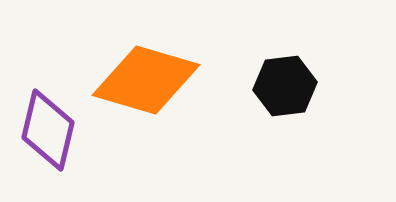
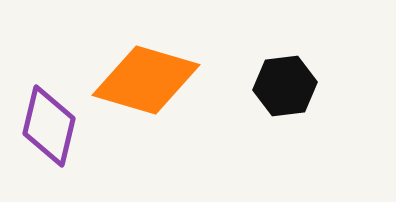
purple diamond: moved 1 px right, 4 px up
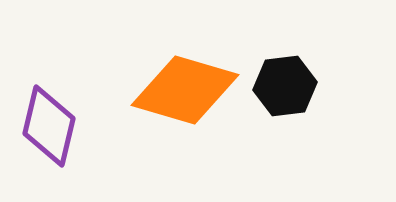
orange diamond: moved 39 px right, 10 px down
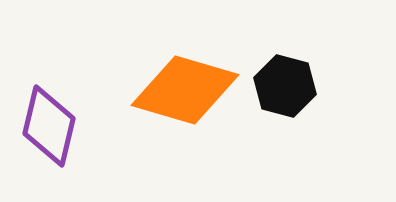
black hexagon: rotated 22 degrees clockwise
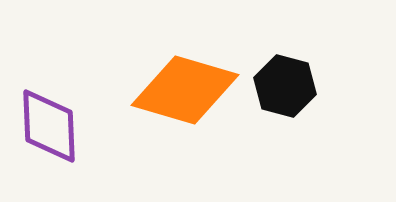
purple diamond: rotated 16 degrees counterclockwise
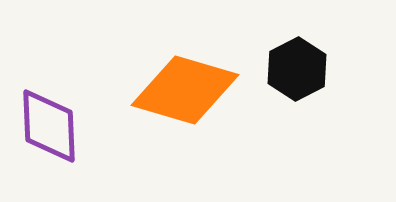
black hexagon: moved 12 px right, 17 px up; rotated 18 degrees clockwise
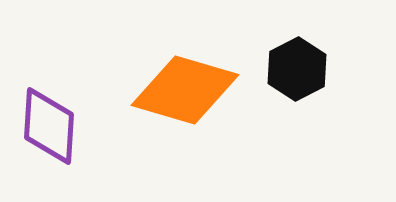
purple diamond: rotated 6 degrees clockwise
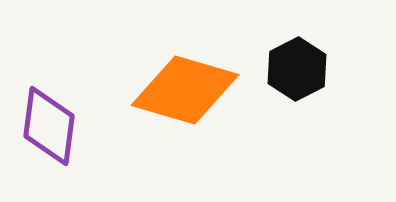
purple diamond: rotated 4 degrees clockwise
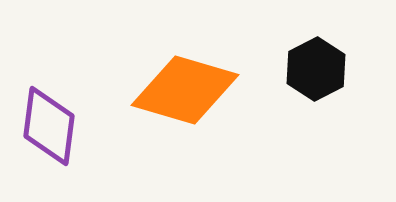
black hexagon: moved 19 px right
